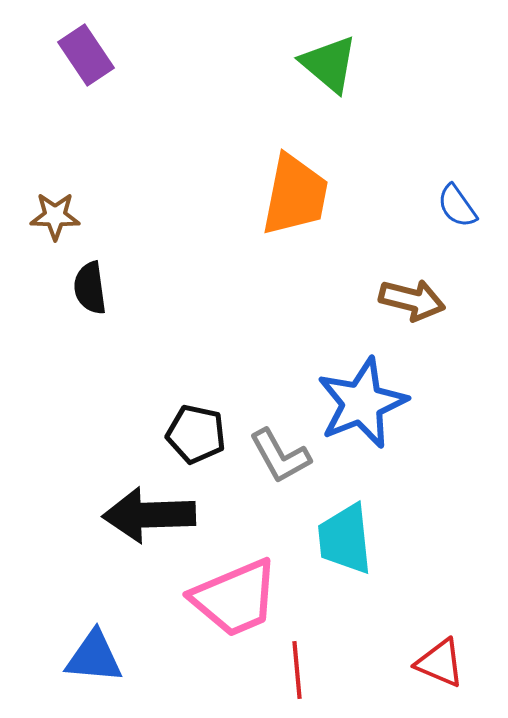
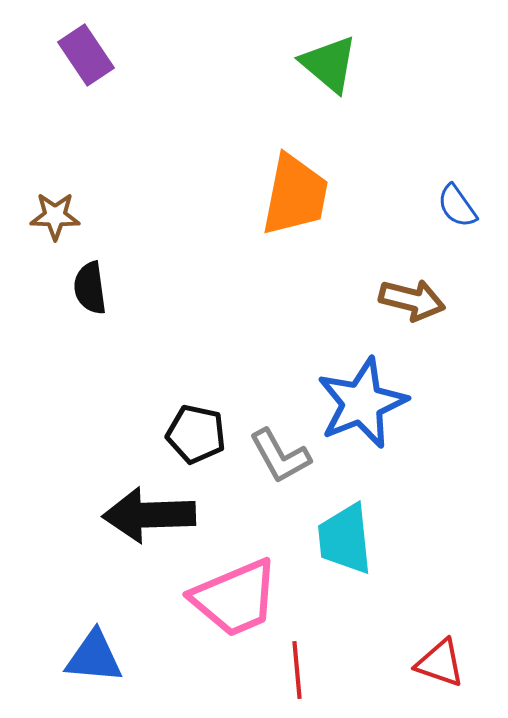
red triangle: rotated 4 degrees counterclockwise
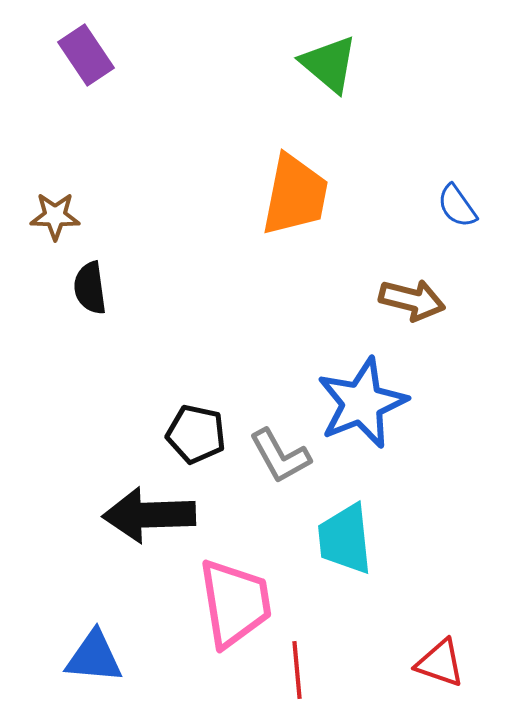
pink trapezoid: moved 5 px down; rotated 76 degrees counterclockwise
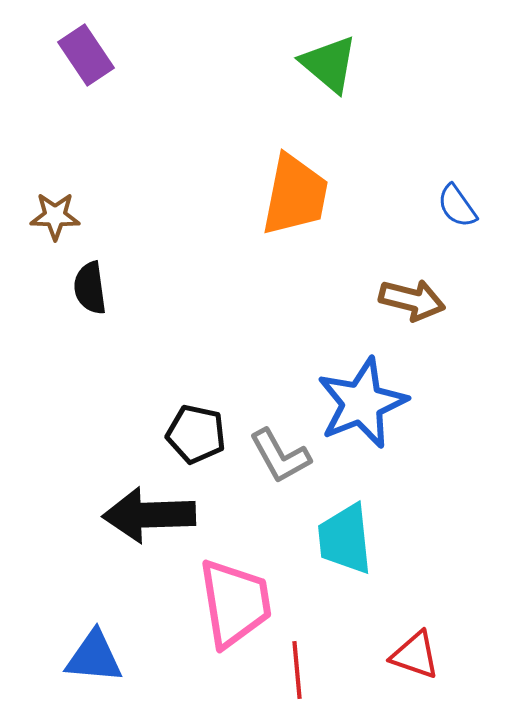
red triangle: moved 25 px left, 8 px up
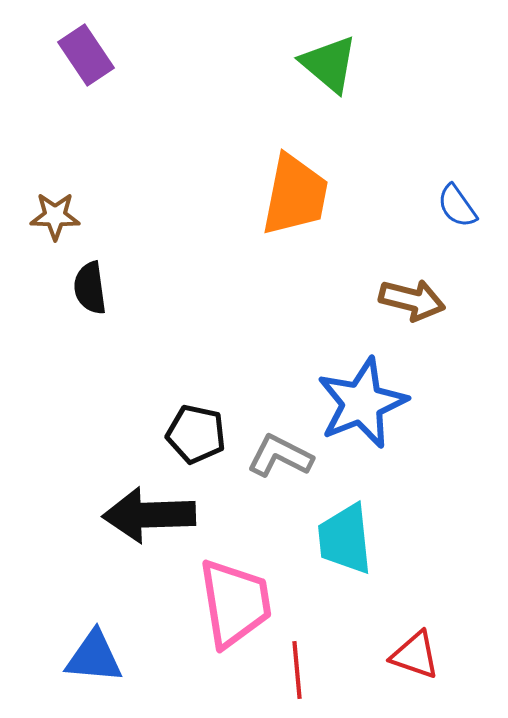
gray L-shape: rotated 146 degrees clockwise
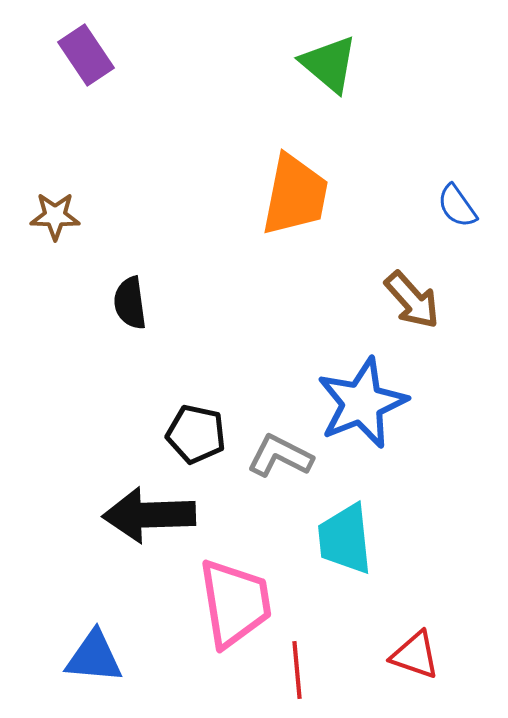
black semicircle: moved 40 px right, 15 px down
brown arrow: rotated 34 degrees clockwise
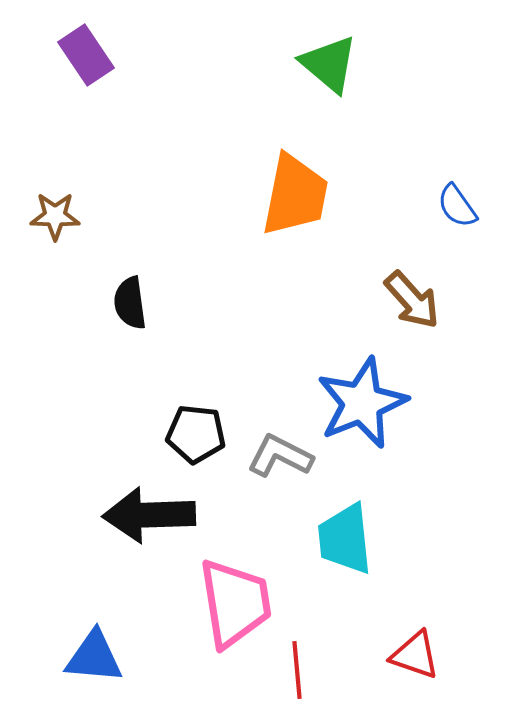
black pentagon: rotated 6 degrees counterclockwise
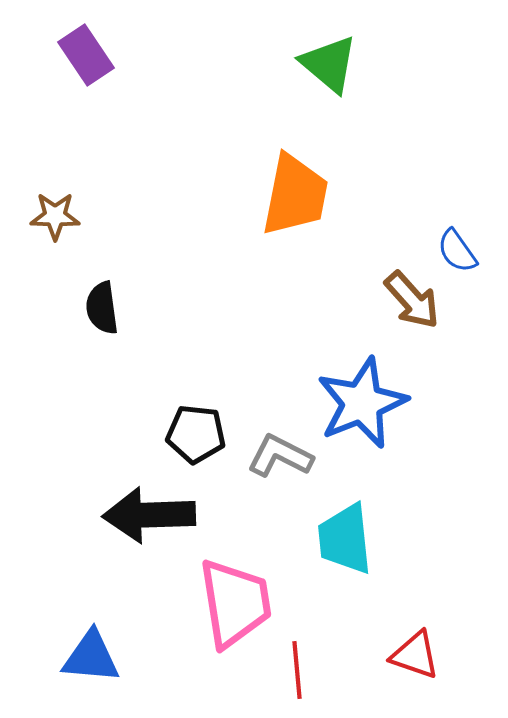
blue semicircle: moved 45 px down
black semicircle: moved 28 px left, 5 px down
blue triangle: moved 3 px left
